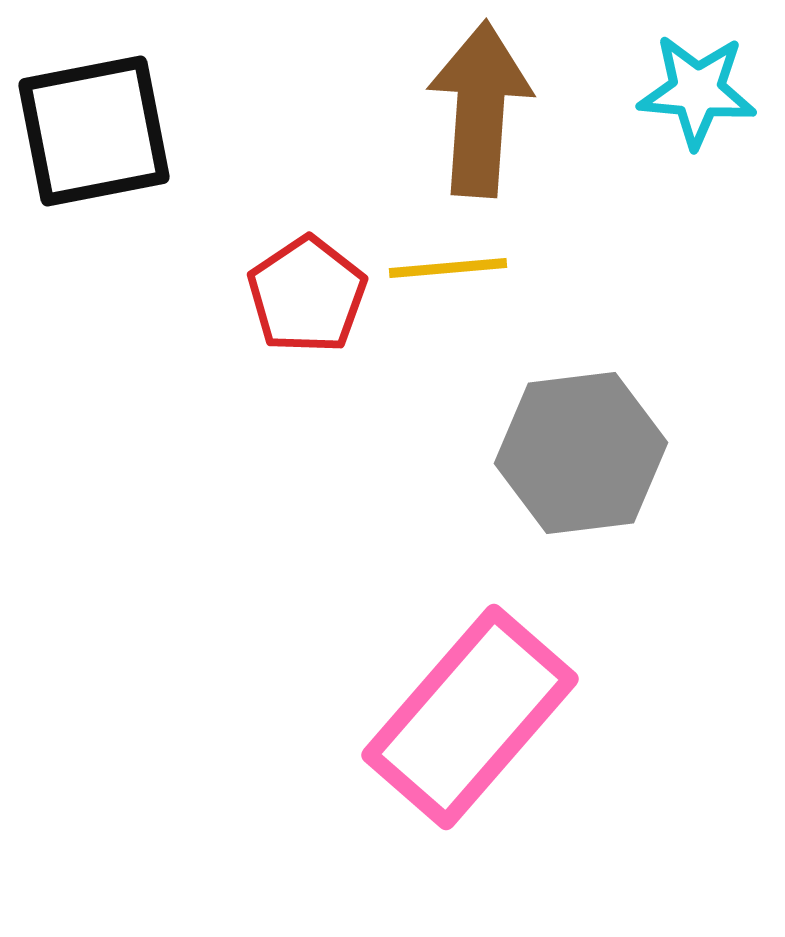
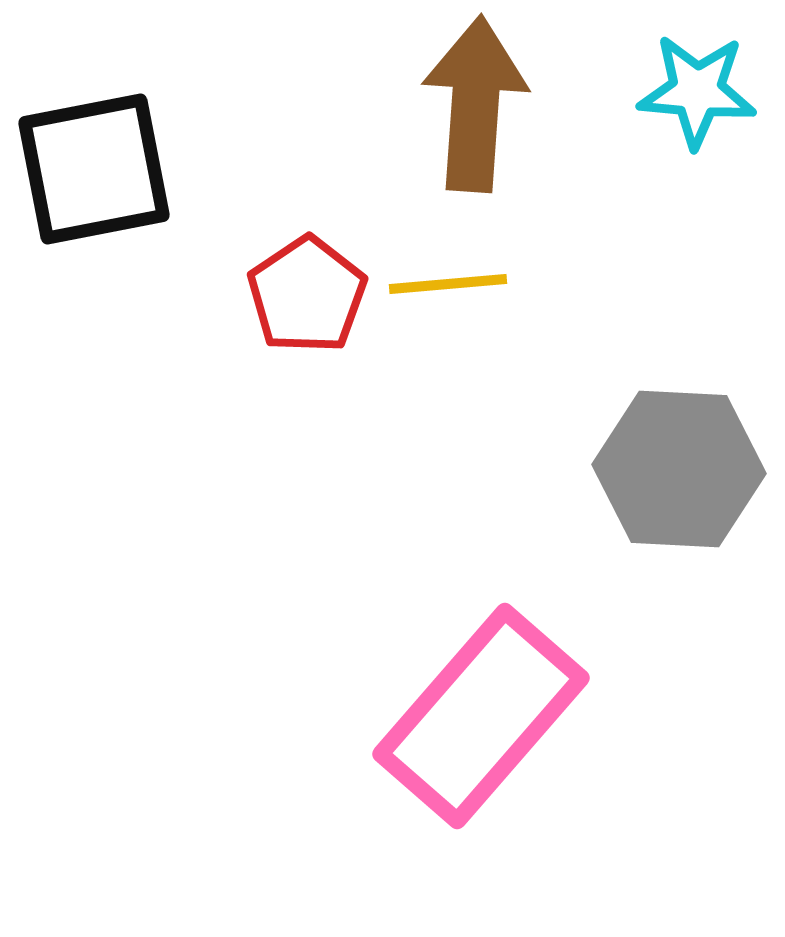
brown arrow: moved 5 px left, 5 px up
black square: moved 38 px down
yellow line: moved 16 px down
gray hexagon: moved 98 px right, 16 px down; rotated 10 degrees clockwise
pink rectangle: moved 11 px right, 1 px up
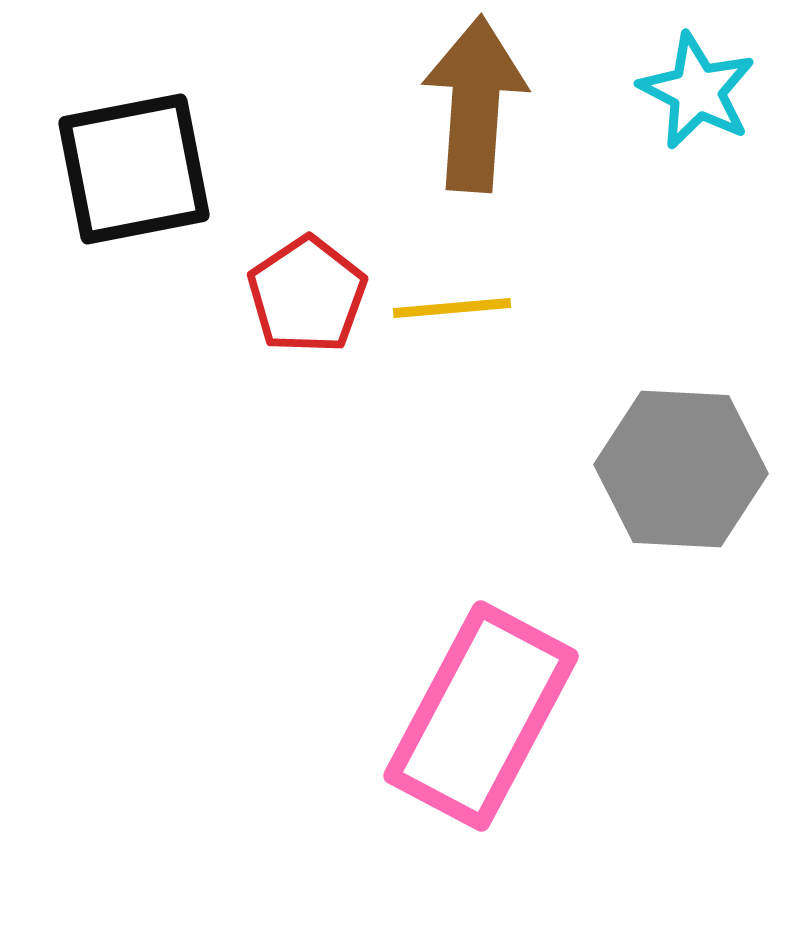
cyan star: rotated 22 degrees clockwise
black square: moved 40 px right
yellow line: moved 4 px right, 24 px down
gray hexagon: moved 2 px right
pink rectangle: rotated 13 degrees counterclockwise
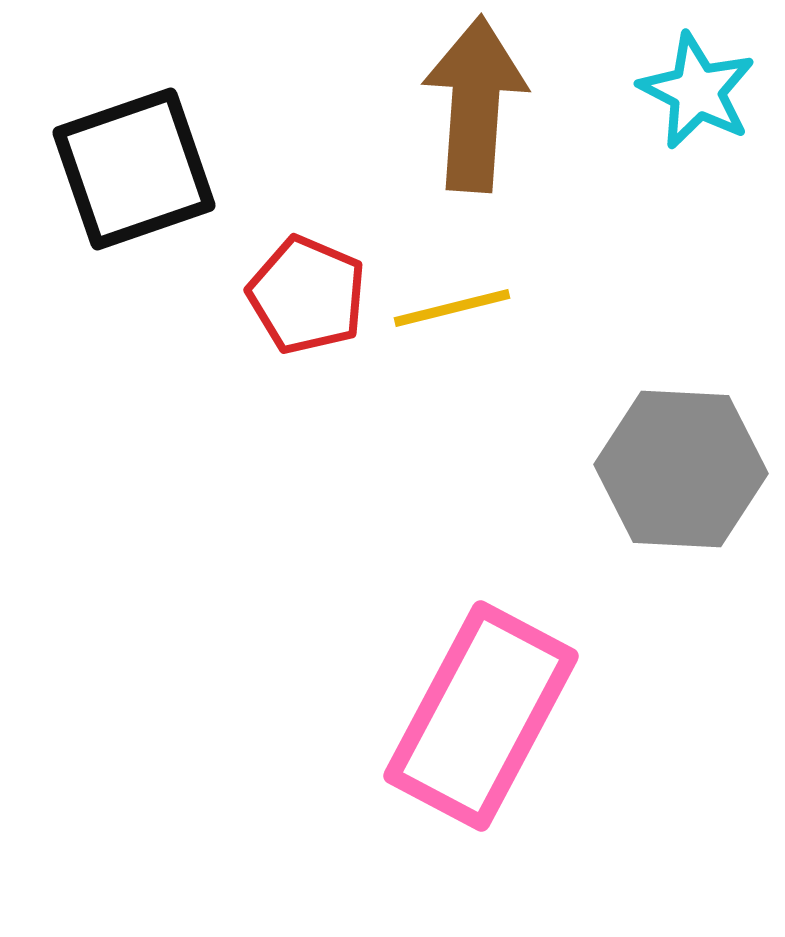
black square: rotated 8 degrees counterclockwise
red pentagon: rotated 15 degrees counterclockwise
yellow line: rotated 9 degrees counterclockwise
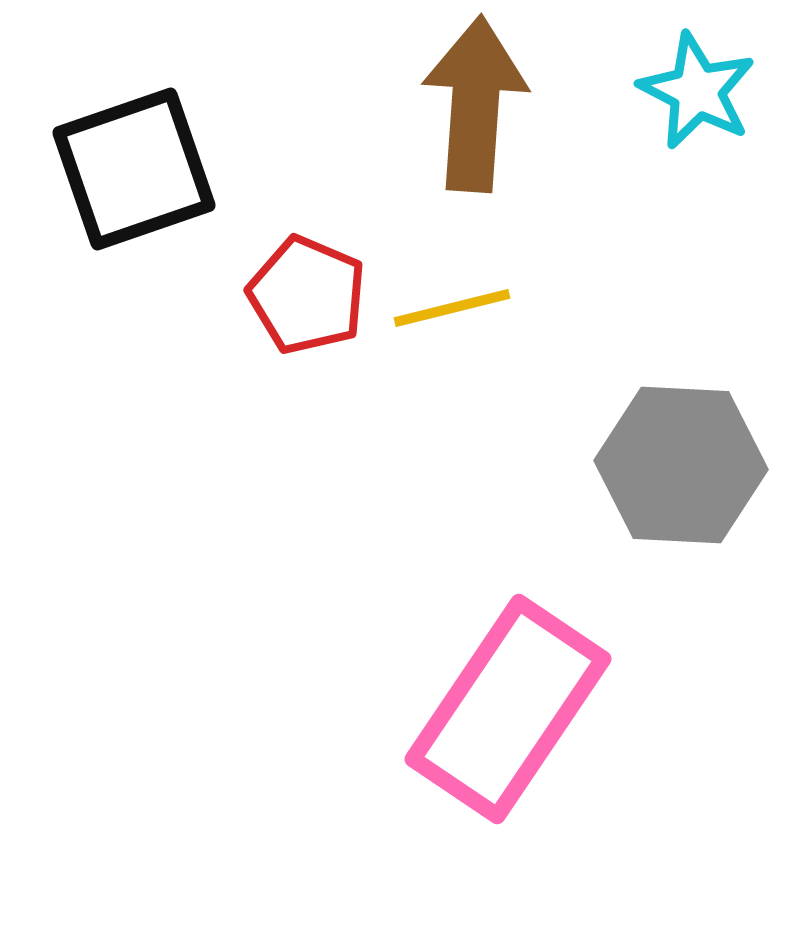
gray hexagon: moved 4 px up
pink rectangle: moved 27 px right, 7 px up; rotated 6 degrees clockwise
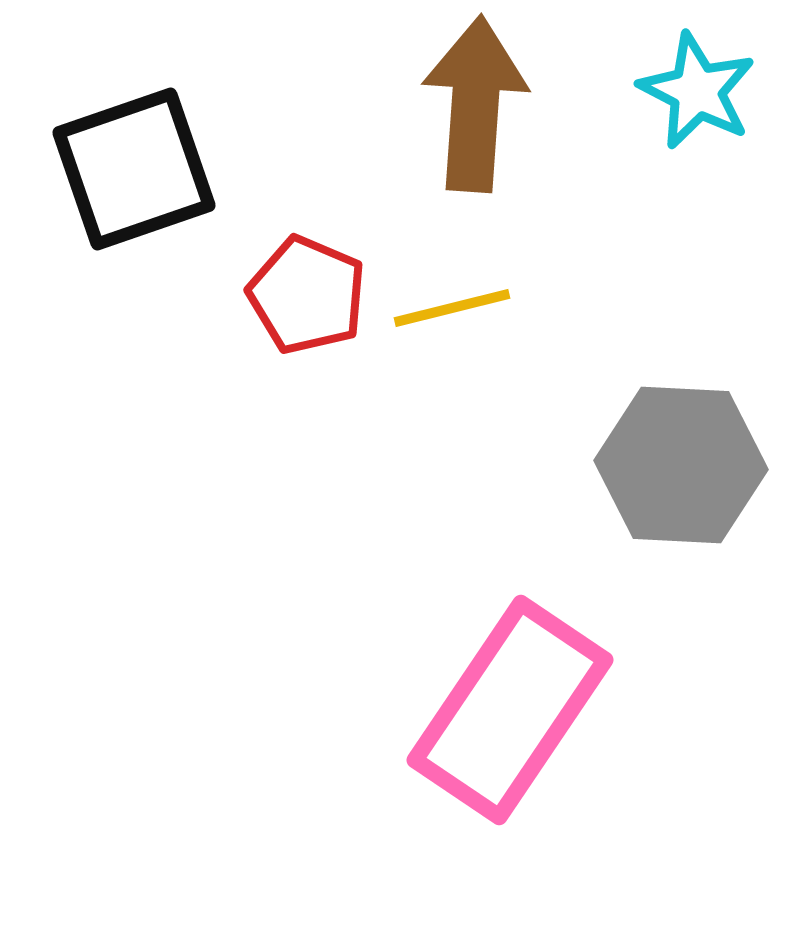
pink rectangle: moved 2 px right, 1 px down
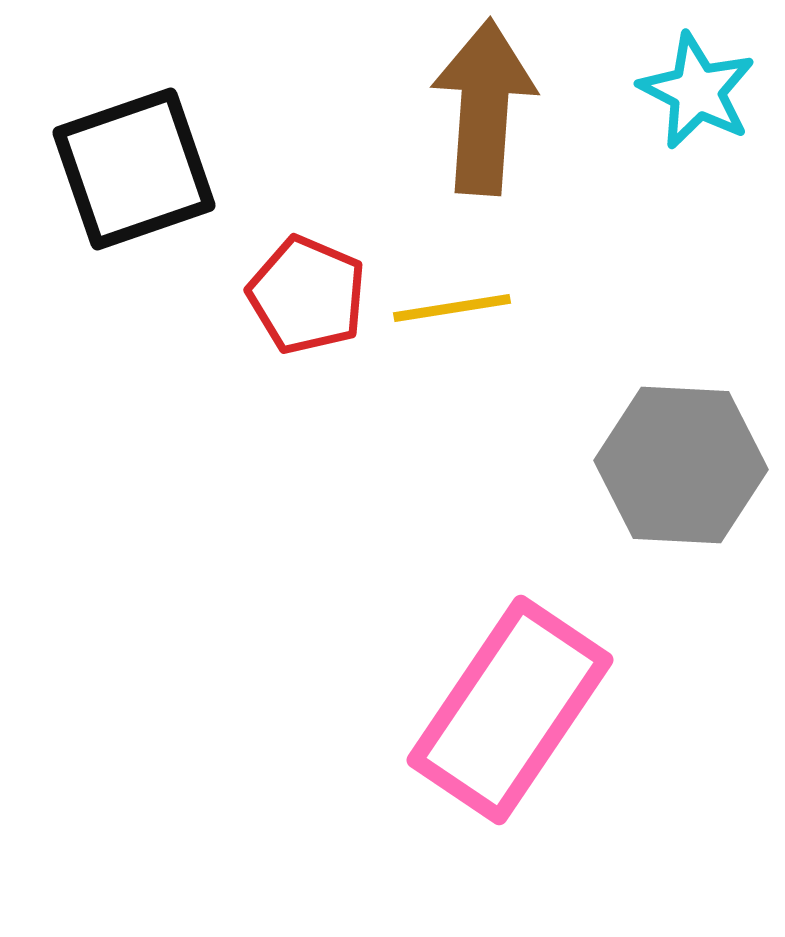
brown arrow: moved 9 px right, 3 px down
yellow line: rotated 5 degrees clockwise
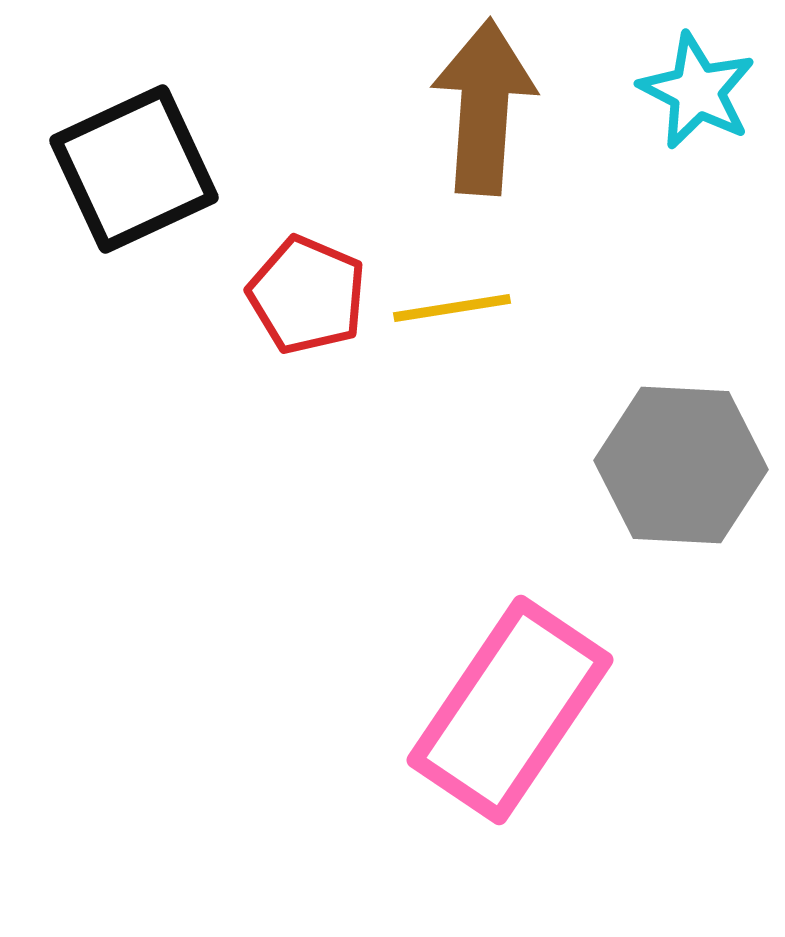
black square: rotated 6 degrees counterclockwise
